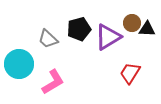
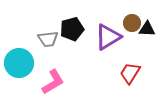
black pentagon: moved 7 px left
gray trapezoid: rotated 50 degrees counterclockwise
cyan circle: moved 1 px up
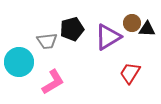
gray trapezoid: moved 1 px left, 2 px down
cyan circle: moved 1 px up
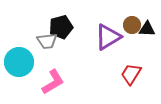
brown circle: moved 2 px down
black pentagon: moved 11 px left, 2 px up
red trapezoid: moved 1 px right, 1 px down
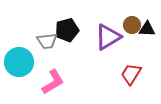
black pentagon: moved 6 px right, 3 px down
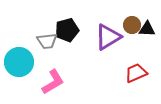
red trapezoid: moved 5 px right, 1 px up; rotated 35 degrees clockwise
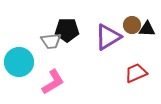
black pentagon: rotated 15 degrees clockwise
gray trapezoid: moved 4 px right
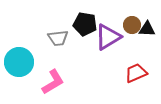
black pentagon: moved 18 px right, 6 px up; rotated 10 degrees clockwise
gray trapezoid: moved 7 px right, 3 px up
